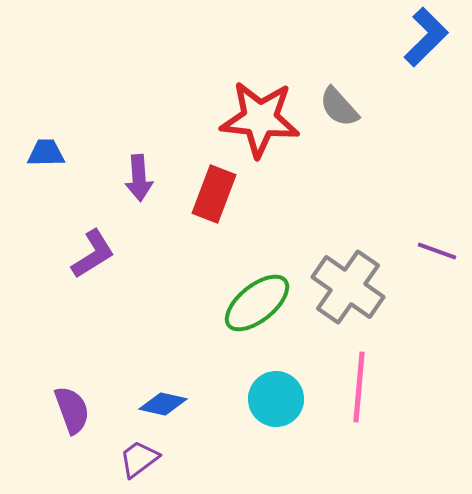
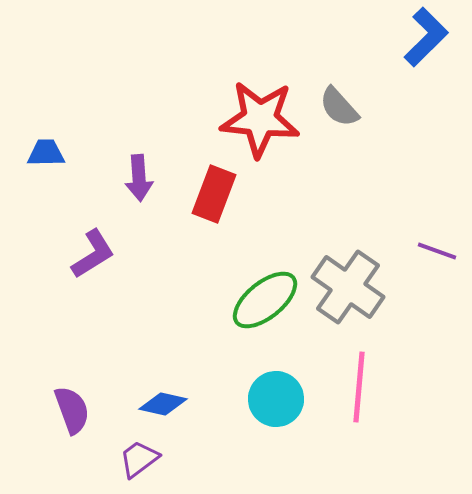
green ellipse: moved 8 px right, 3 px up
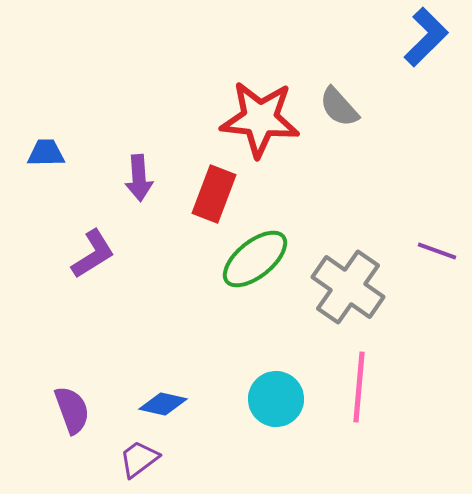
green ellipse: moved 10 px left, 41 px up
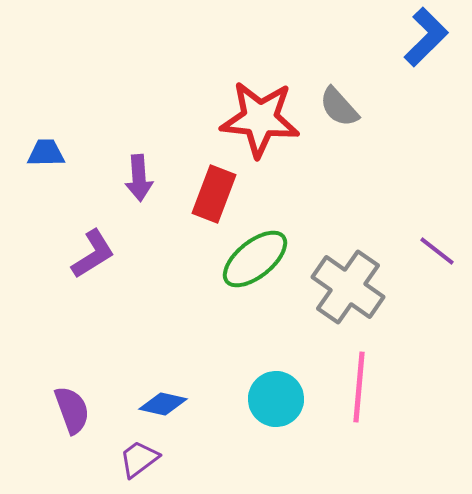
purple line: rotated 18 degrees clockwise
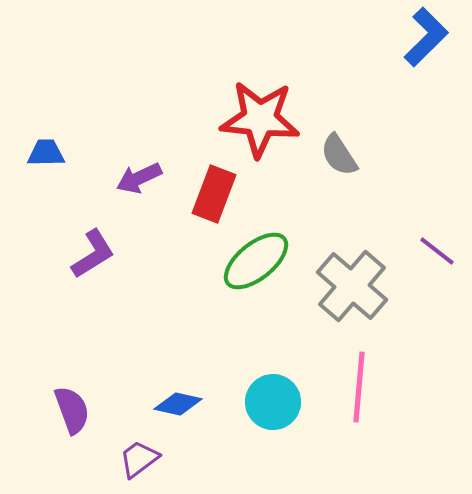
gray semicircle: moved 48 px down; rotated 9 degrees clockwise
purple arrow: rotated 69 degrees clockwise
green ellipse: moved 1 px right, 2 px down
gray cross: moved 4 px right, 1 px up; rotated 6 degrees clockwise
cyan circle: moved 3 px left, 3 px down
blue diamond: moved 15 px right
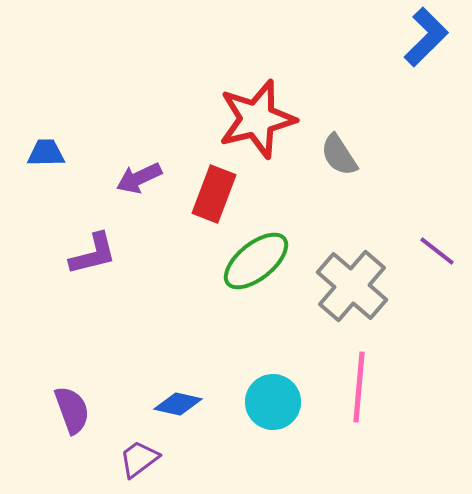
red star: moved 3 px left; rotated 20 degrees counterclockwise
purple L-shape: rotated 18 degrees clockwise
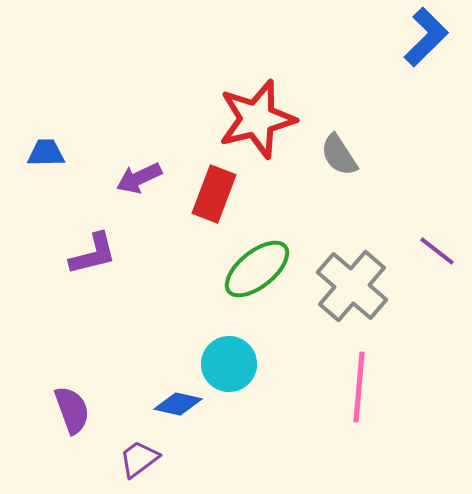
green ellipse: moved 1 px right, 8 px down
cyan circle: moved 44 px left, 38 px up
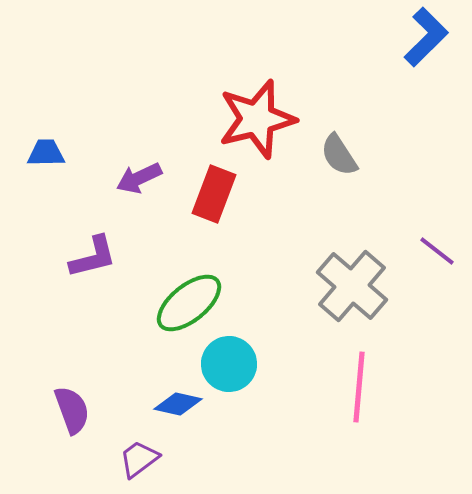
purple L-shape: moved 3 px down
green ellipse: moved 68 px left, 34 px down
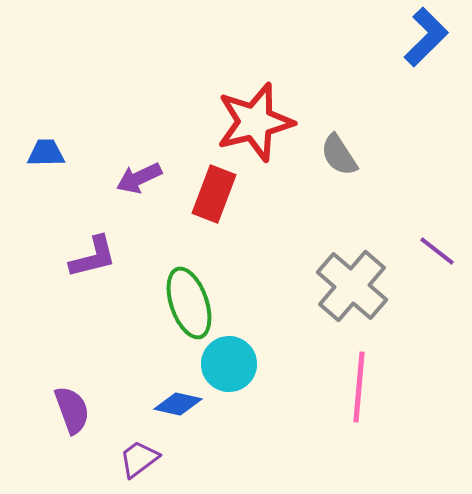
red star: moved 2 px left, 3 px down
green ellipse: rotated 70 degrees counterclockwise
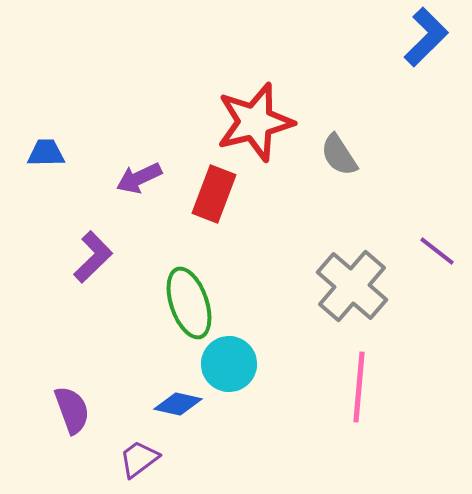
purple L-shape: rotated 30 degrees counterclockwise
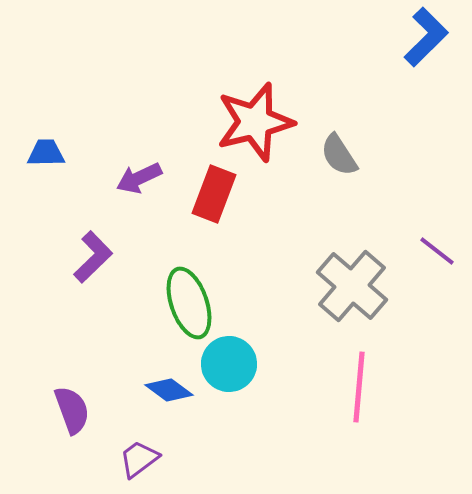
blue diamond: moved 9 px left, 14 px up; rotated 24 degrees clockwise
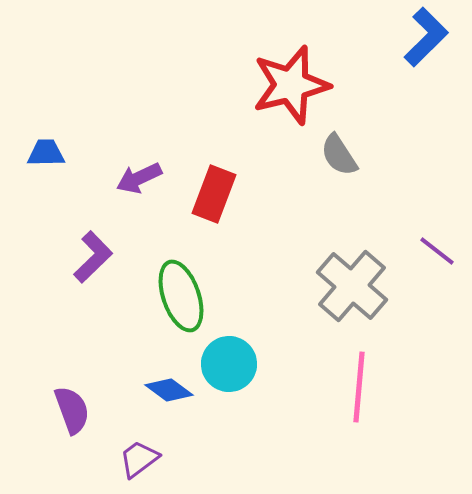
red star: moved 36 px right, 37 px up
green ellipse: moved 8 px left, 7 px up
